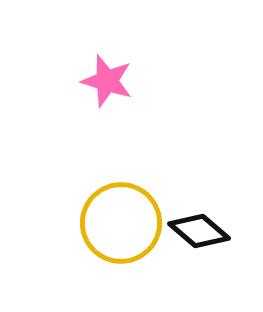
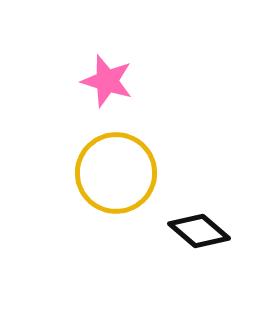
yellow circle: moved 5 px left, 50 px up
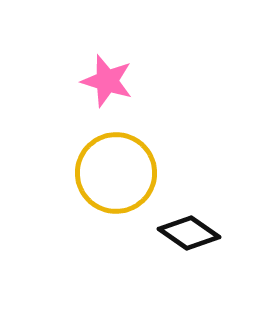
black diamond: moved 10 px left, 2 px down; rotated 6 degrees counterclockwise
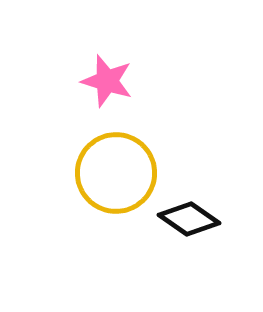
black diamond: moved 14 px up
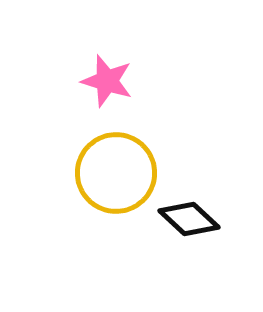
black diamond: rotated 8 degrees clockwise
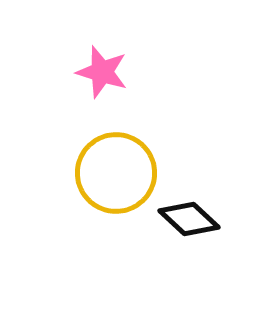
pink star: moved 5 px left, 9 px up
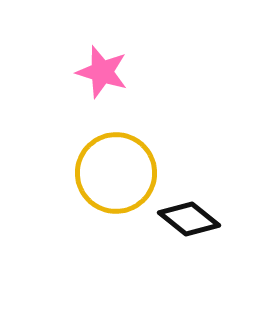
black diamond: rotated 4 degrees counterclockwise
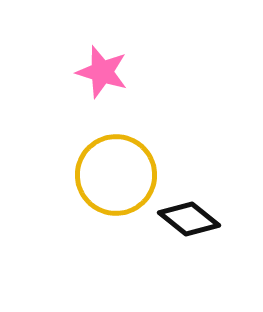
yellow circle: moved 2 px down
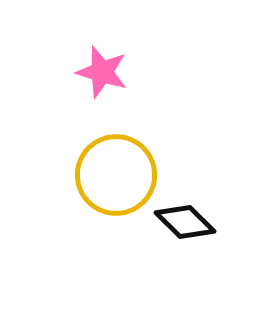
black diamond: moved 4 px left, 3 px down; rotated 6 degrees clockwise
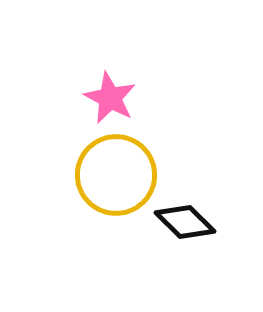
pink star: moved 8 px right, 26 px down; rotated 10 degrees clockwise
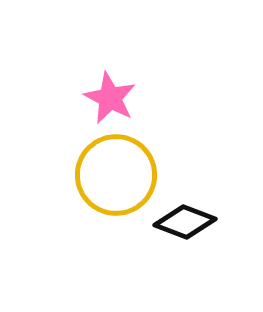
black diamond: rotated 24 degrees counterclockwise
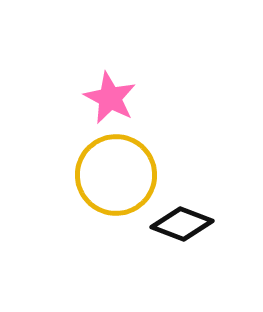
black diamond: moved 3 px left, 2 px down
